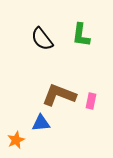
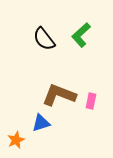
green L-shape: rotated 40 degrees clockwise
black semicircle: moved 2 px right
blue triangle: rotated 12 degrees counterclockwise
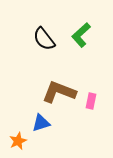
brown L-shape: moved 3 px up
orange star: moved 2 px right, 1 px down
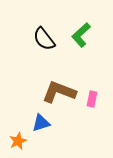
pink rectangle: moved 1 px right, 2 px up
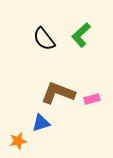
brown L-shape: moved 1 px left, 1 px down
pink rectangle: rotated 63 degrees clockwise
orange star: rotated 12 degrees clockwise
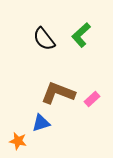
pink rectangle: rotated 28 degrees counterclockwise
orange star: rotated 24 degrees clockwise
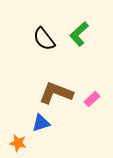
green L-shape: moved 2 px left, 1 px up
brown L-shape: moved 2 px left
orange star: moved 2 px down
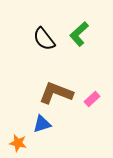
blue triangle: moved 1 px right, 1 px down
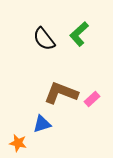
brown L-shape: moved 5 px right
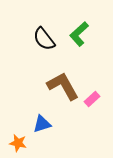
brown L-shape: moved 2 px right, 7 px up; rotated 40 degrees clockwise
